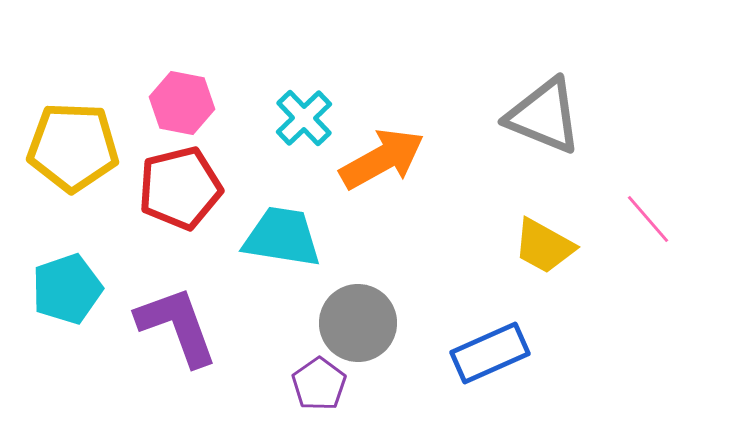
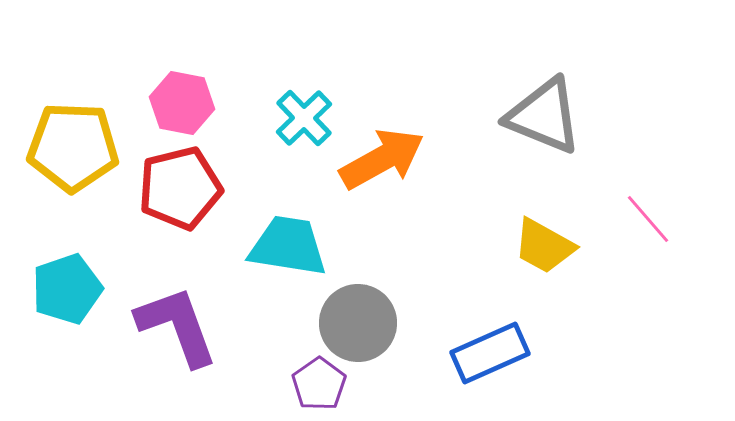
cyan trapezoid: moved 6 px right, 9 px down
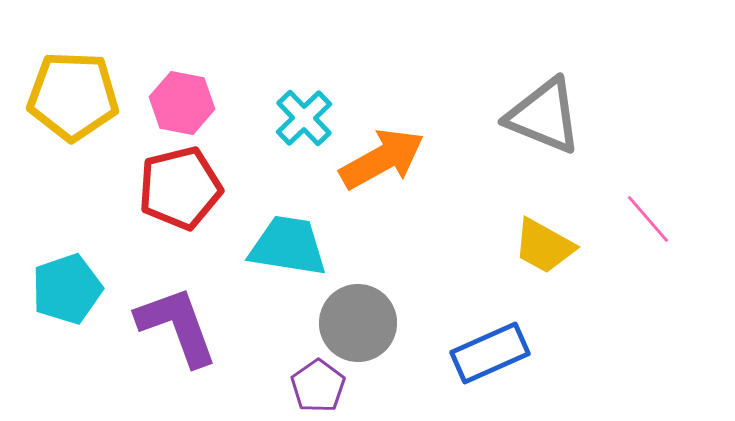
yellow pentagon: moved 51 px up
purple pentagon: moved 1 px left, 2 px down
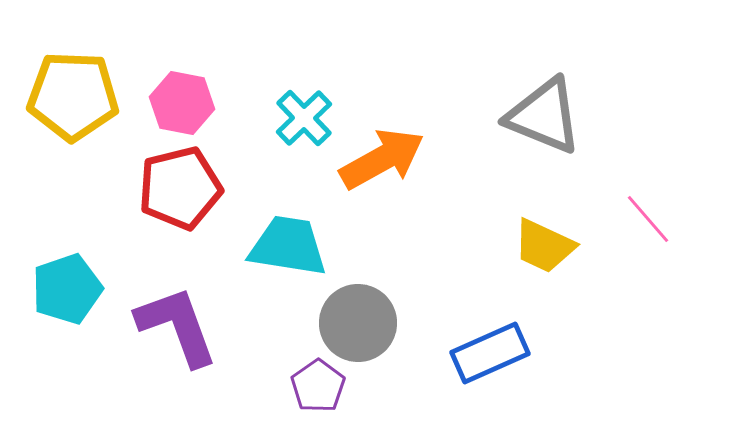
yellow trapezoid: rotated 4 degrees counterclockwise
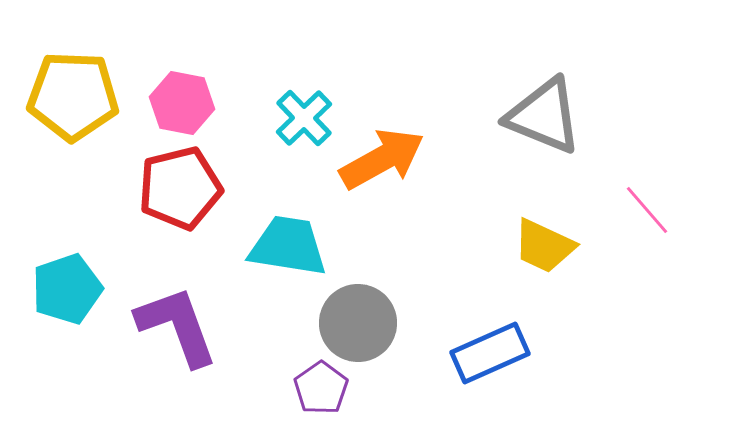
pink line: moved 1 px left, 9 px up
purple pentagon: moved 3 px right, 2 px down
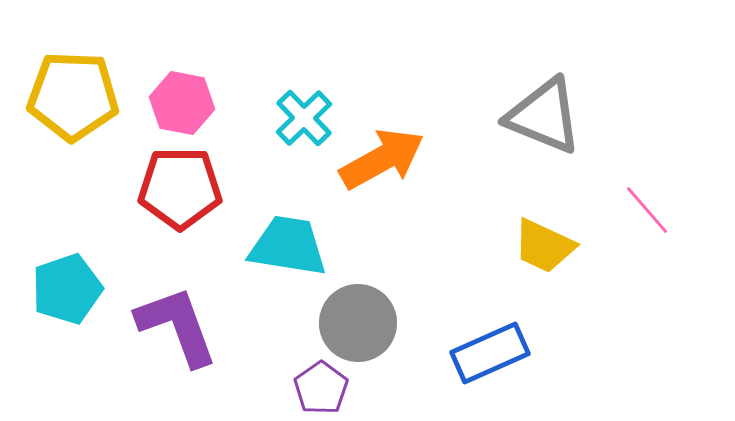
red pentagon: rotated 14 degrees clockwise
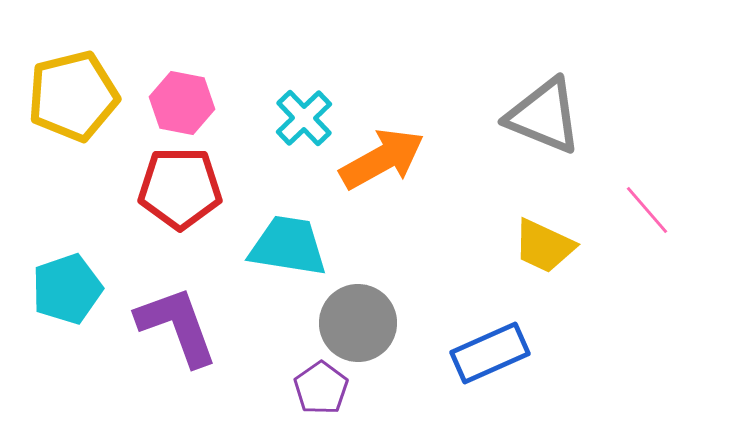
yellow pentagon: rotated 16 degrees counterclockwise
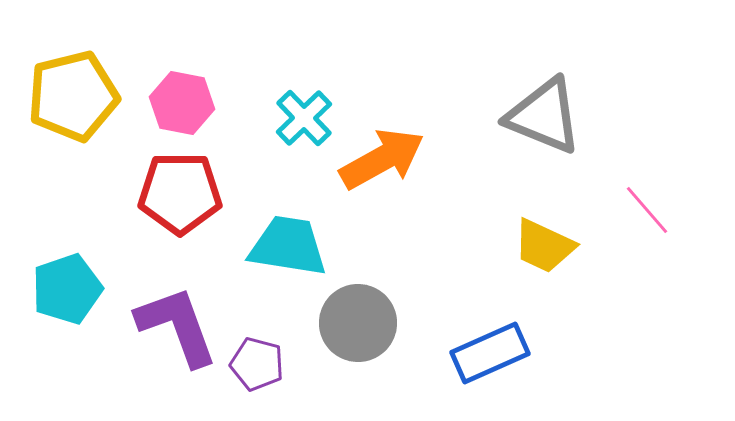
red pentagon: moved 5 px down
purple pentagon: moved 64 px left, 24 px up; rotated 22 degrees counterclockwise
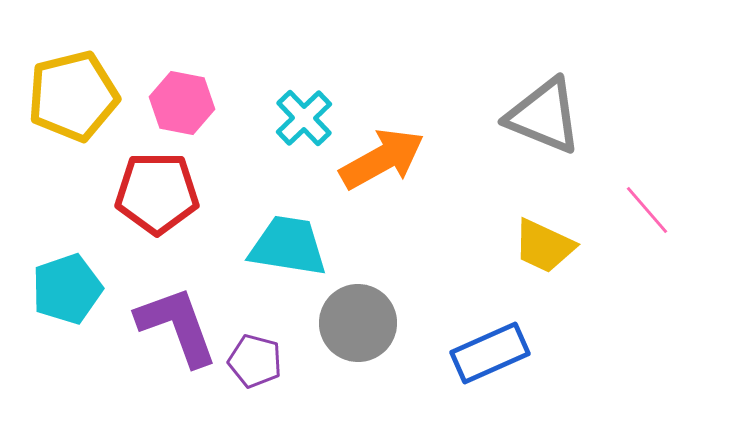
red pentagon: moved 23 px left
purple pentagon: moved 2 px left, 3 px up
